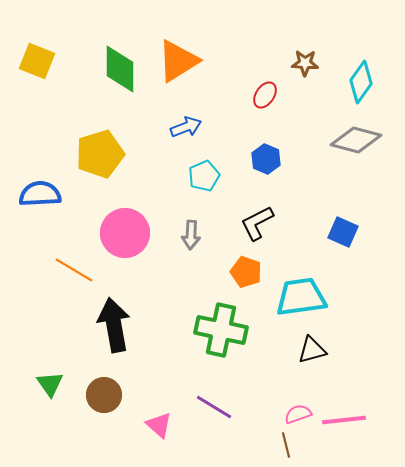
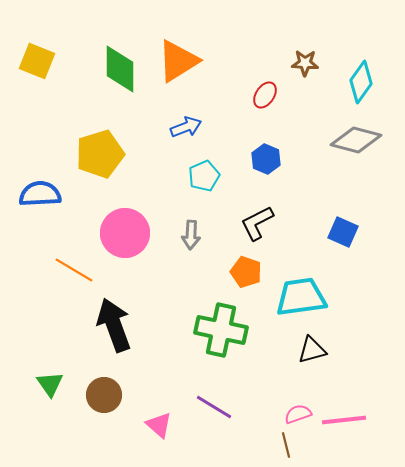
black arrow: rotated 10 degrees counterclockwise
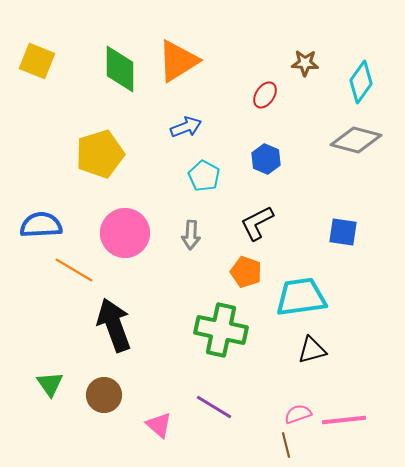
cyan pentagon: rotated 20 degrees counterclockwise
blue semicircle: moved 1 px right, 31 px down
blue square: rotated 16 degrees counterclockwise
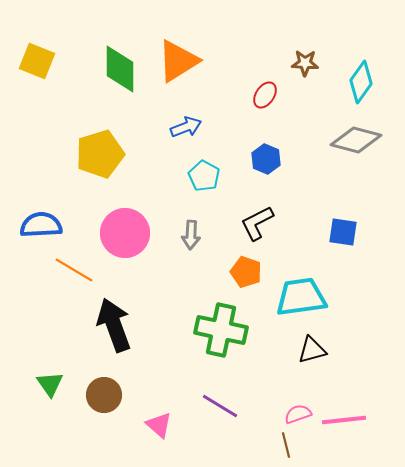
purple line: moved 6 px right, 1 px up
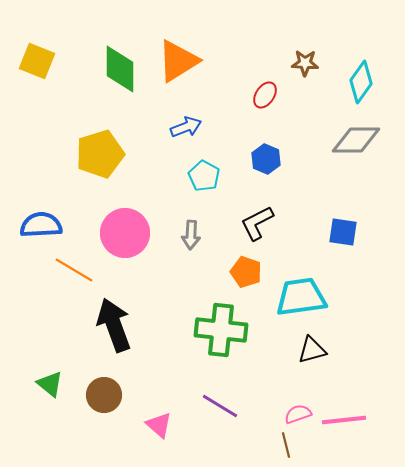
gray diamond: rotated 15 degrees counterclockwise
green cross: rotated 6 degrees counterclockwise
green triangle: rotated 16 degrees counterclockwise
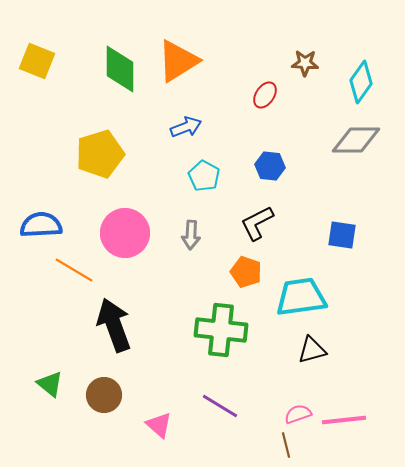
blue hexagon: moved 4 px right, 7 px down; rotated 16 degrees counterclockwise
blue square: moved 1 px left, 3 px down
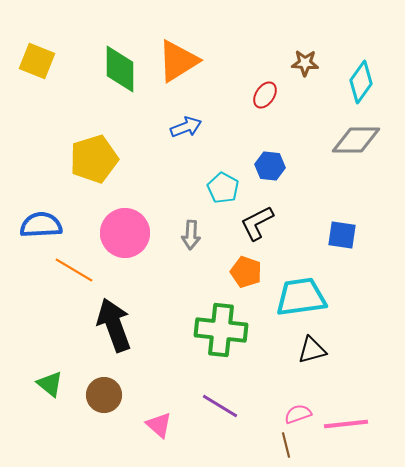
yellow pentagon: moved 6 px left, 5 px down
cyan pentagon: moved 19 px right, 12 px down
pink line: moved 2 px right, 4 px down
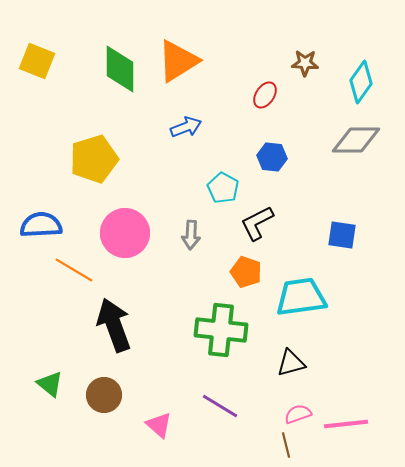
blue hexagon: moved 2 px right, 9 px up
black triangle: moved 21 px left, 13 px down
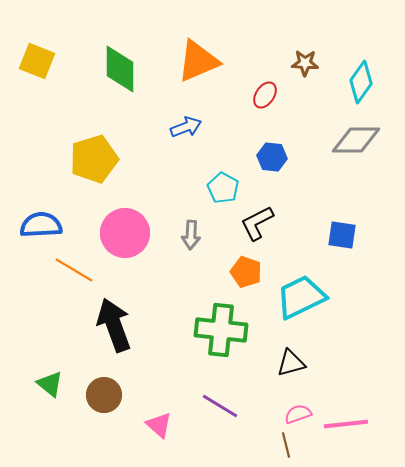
orange triangle: moved 20 px right; rotated 9 degrees clockwise
cyan trapezoid: rotated 18 degrees counterclockwise
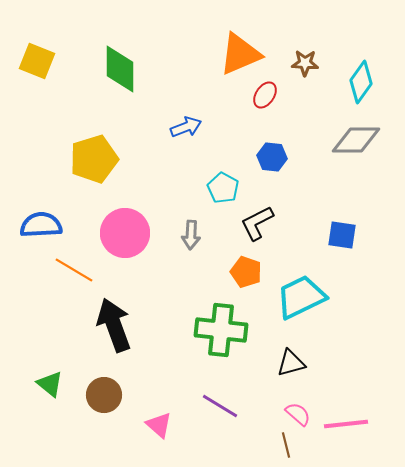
orange triangle: moved 42 px right, 7 px up
pink semicircle: rotated 60 degrees clockwise
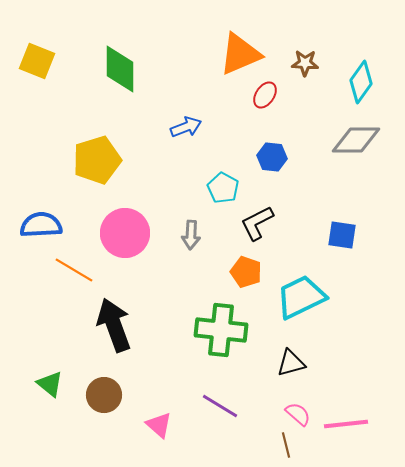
yellow pentagon: moved 3 px right, 1 px down
